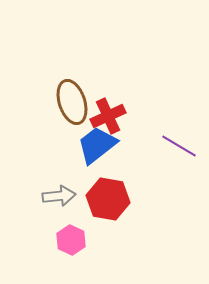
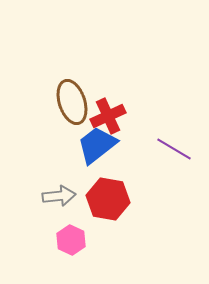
purple line: moved 5 px left, 3 px down
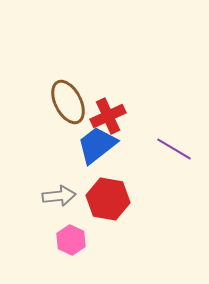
brown ellipse: moved 4 px left; rotated 9 degrees counterclockwise
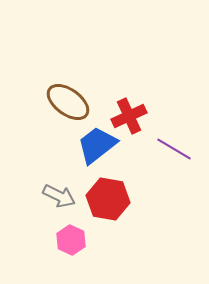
brown ellipse: rotated 27 degrees counterclockwise
red cross: moved 21 px right
gray arrow: rotated 32 degrees clockwise
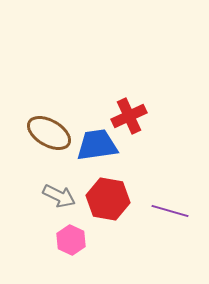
brown ellipse: moved 19 px left, 31 px down; rotated 6 degrees counterclockwise
blue trapezoid: rotated 30 degrees clockwise
purple line: moved 4 px left, 62 px down; rotated 15 degrees counterclockwise
